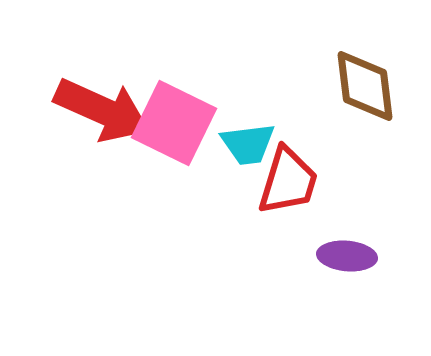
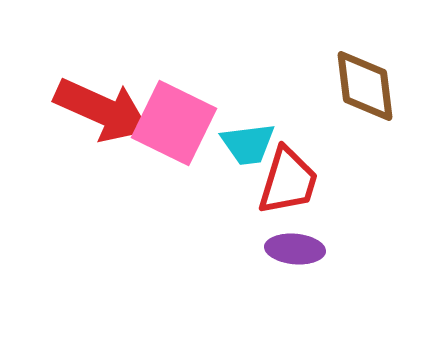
purple ellipse: moved 52 px left, 7 px up
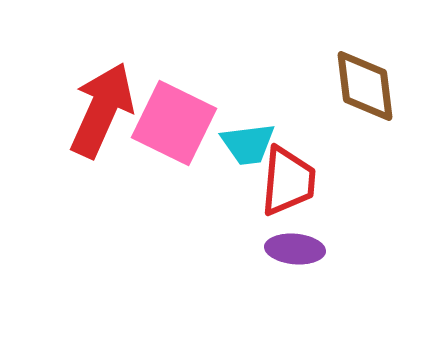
red arrow: rotated 90 degrees counterclockwise
red trapezoid: rotated 12 degrees counterclockwise
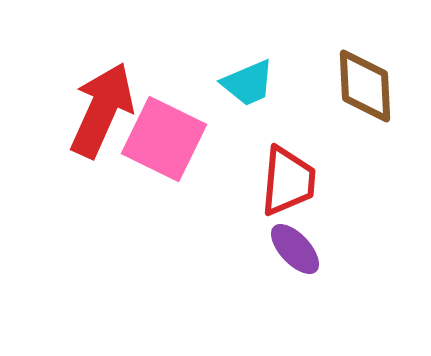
brown diamond: rotated 4 degrees clockwise
pink square: moved 10 px left, 16 px down
cyan trapezoid: moved 61 px up; rotated 16 degrees counterclockwise
purple ellipse: rotated 42 degrees clockwise
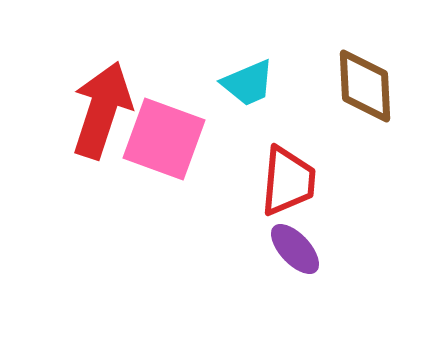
red arrow: rotated 6 degrees counterclockwise
pink square: rotated 6 degrees counterclockwise
